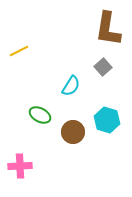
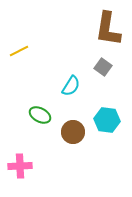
gray square: rotated 12 degrees counterclockwise
cyan hexagon: rotated 10 degrees counterclockwise
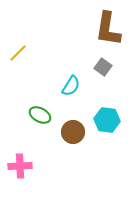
yellow line: moved 1 px left, 2 px down; rotated 18 degrees counterclockwise
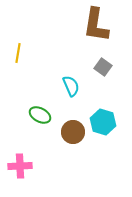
brown L-shape: moved 12 px left, 4 px up
yellow line: rotated 36 degrees counterclockwise
cyan semicircle: rotated 55 degrees counterclockwise
cyan hexagon: moved 4 px left, 2 px down; rotated 10 degrees clockwise
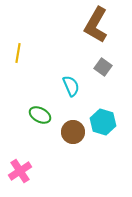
brown L-shape: rotated 21 degrees clockwise
pink cross: moved 5 px down; rotated 30 degrees counterclockwise
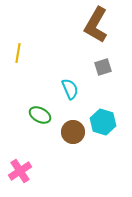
gray square: rotated 36 degrees clockwise
cyan semicircle: moved 1 px left, 3 px down
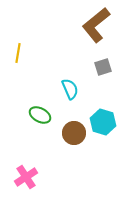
brown L-shape: rotated 21 degrees clockwise
brown circle: moved 1 px right, 1 px down
pink cross: moved 6 px right, 6 px down
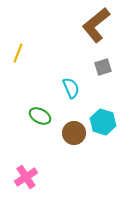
yellow line: rotated 12 degrees clockwise
cyan semicircle: moved 1 px right, 1 px up
green ellipse: moved 1 px down
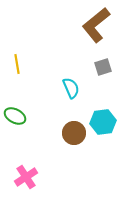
yellow line: moved 1 px left, 11 px down; rotated 30 degrees counterclockwise
green ellipse: moved 25 px left
cyan hexagon: rotated 25 degrees counterclockwise
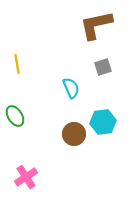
brown L-shape: rotated 27 degrees clockwise
green ellipse: rotated 30 degrees clockwise
brown circle: moved 1 px down
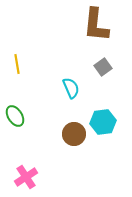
brown L-shape: rotated 72 degrees counterclockwise
gray square: rotated 18 degrees counterclockwise
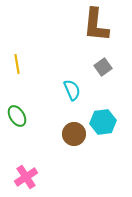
cyan semicircle: moved 1 px right, 2 px down
green ellipse: moved 2 px right
